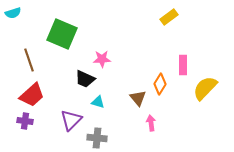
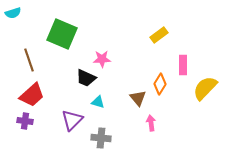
yellow rectangle: moved 10 px left, 18 px down
black trapezoid: moved 1 px right, 1 px up
purple triangle: moved 1 px right
gray cross: moved 4 px right
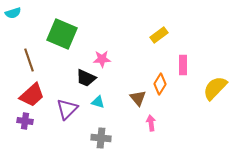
yellow semicircle: moved 10 px right
purple triangle: moved 5 px left, 11 px up
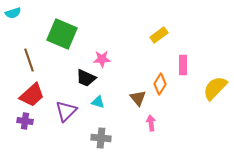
purple triangle: moved 1 px left, 2 px down
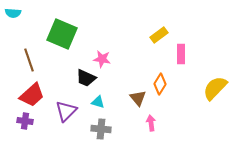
cyan semicircle: rotated 21 degrees clockwise
pink star: rotated 12 degrees clockwise
pink rectangle: moved 2 px left, 11 px up
gray cross: moved 9 px up
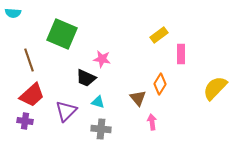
pink arrow: moved 1 px right, 1 px up
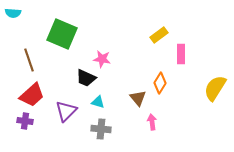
orange diamond: moved 1 px up
yellow semicircle: rotated 12 degrees counterclockwise
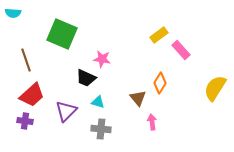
pink rectangle: moved 4 px up; rotated 42 degrees counterclockwise
brown line: moved 3 px left
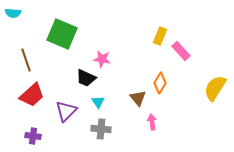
yellow rectangle: moved 1 px right, 1 px down; rotated 30 degrees counterclockwise
pink rectangle: moved 1 px down
cyan triangle: rotated 40 degrees clockwise
purple cross: moved 8 px right, 15 px down
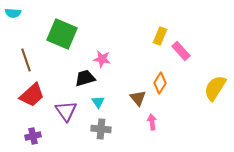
black trapezoid: moved 1 px left; rotated 140 degrees clockwise
purple triangle: rotated 20 degrees counterclockwise
purple cross: rotated 21 degrees counterclockwise
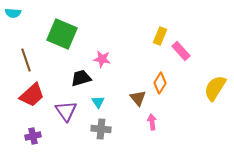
black trapezoid: moved 4 px left
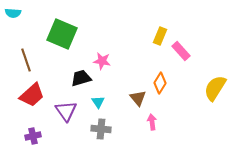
pink star: moved 2 px down
